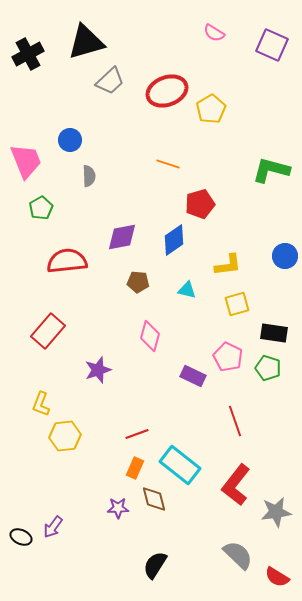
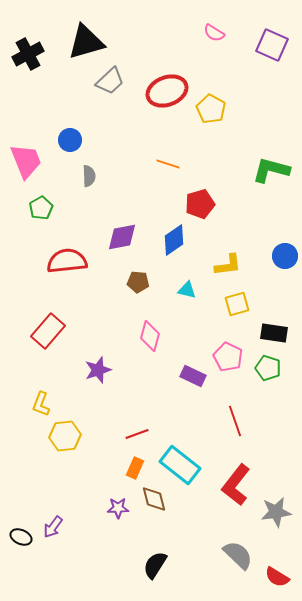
yellow pentagon at (211, 109): rotated 12 degrees counterclockwise
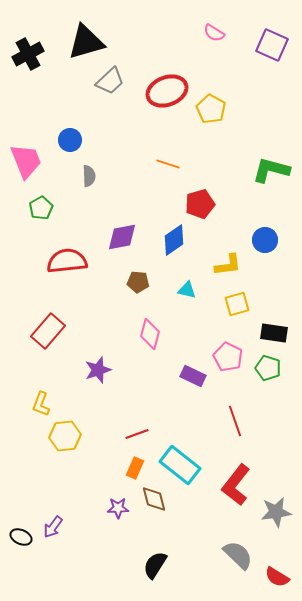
blue circle at (285, 256): moved 20 px left, 16 px up
pink diamond at (150, 336): moved 2 px up
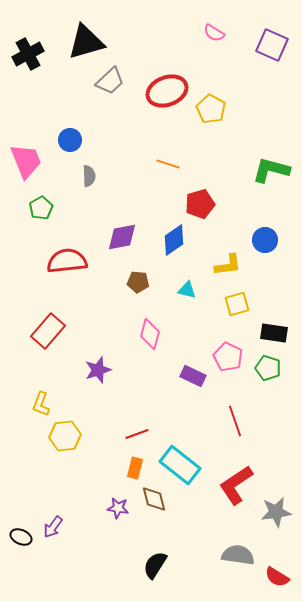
orange rectangle at (135, 468): rotated 10 degrees counterclockwise
red L-shape at (236, 485): rotated 18 degrees clockwise
purple star at (118, 508): rotated 10 degrees clockwise
gray semicircle at (238, 555): rotated 36 degrees counterclockwise
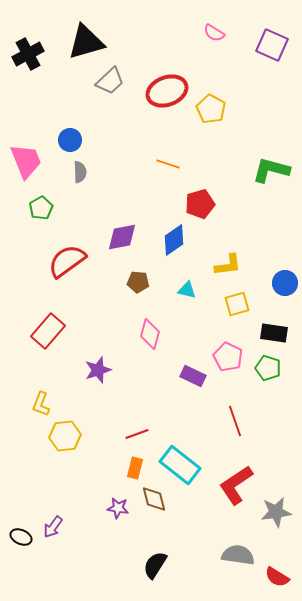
gray semicircle at (89, 176): moved 9 px left, 4 px up
blue circle at (265, 240): moved 20 px right, 43 px down
red semicircle at (67, 261): rotated 30 degrees counterclockwise
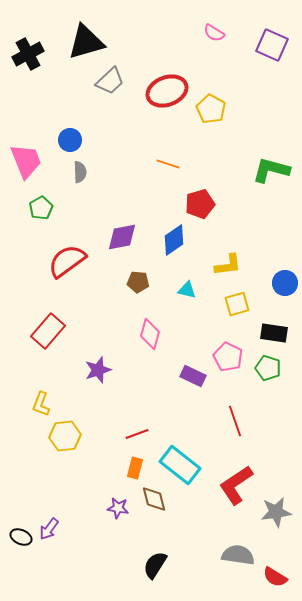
purple arrow at (53, 527): moved 4 px left, 2 px down
red semicircle at (277, 577): moved 2 px left
